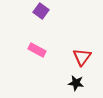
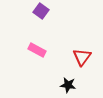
black star: moved 8 px left, 2 px down
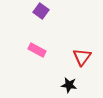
black star: moved 1 px right
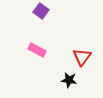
black star: moved 5 px up
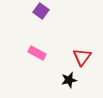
pink rectangle: moved 3 px down
black star: rotated 21 degrees counterclockwise
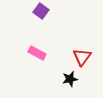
black star: moved 1 px right, 1 px up
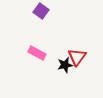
red triangle: moved 5 px left
black star: moved 5 px left, 14 px up
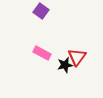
pink rectangle: moved 5 px right
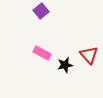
purple square: rotated 14 degrees clockwise
red triangle: moved 12 px right, 2 px up; rotated 18 degrees counterclockwise
